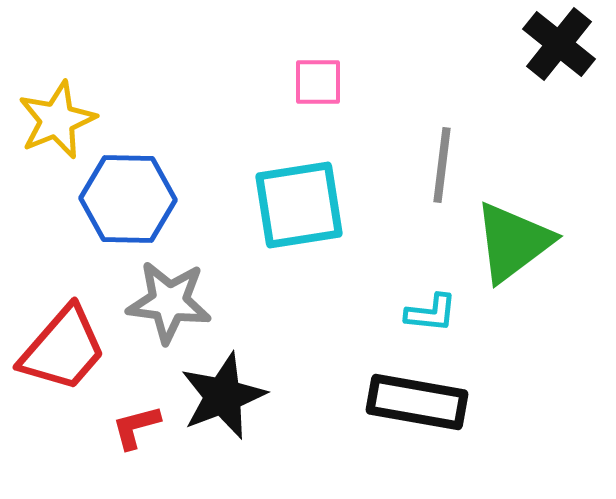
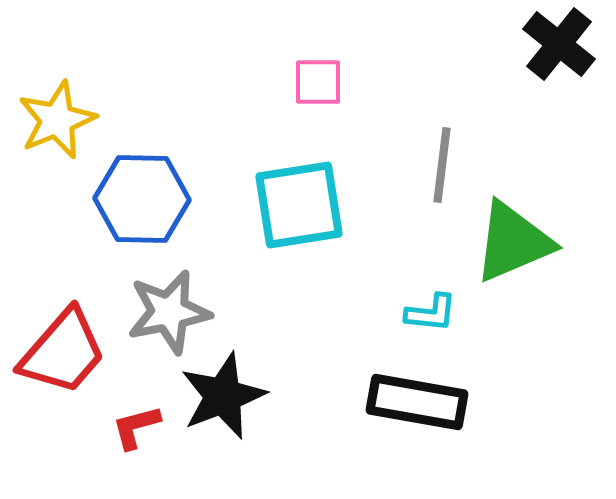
blue hexagon: moved 14 px right
green triangle: rotated 14 degrees clockwise
gray star: moved 10 px down; rotated 18 degrees counterclockwise
red trapezoid: moved 3 px down
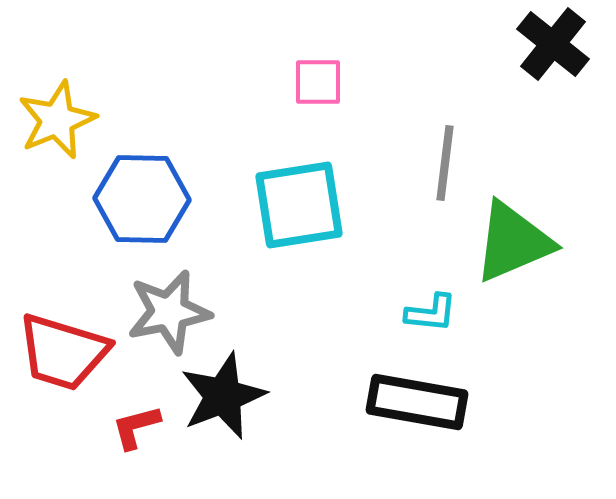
black cross: moved 6 px left
gray line: moved 3 px right, 2 px up
red trapezoid: rotated 66 degrees clockwise
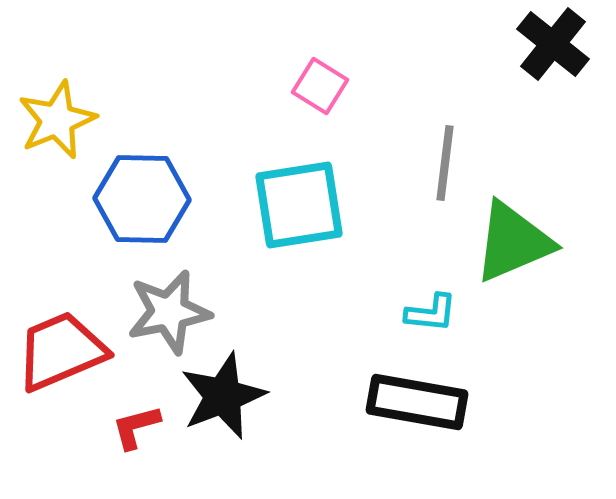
pink square: moved 2 px right, 4 px down; rotated 32 degrees clockwise
red trapezoid: moved 2 px left, 1 px up; rotated 140 degrees clockwise
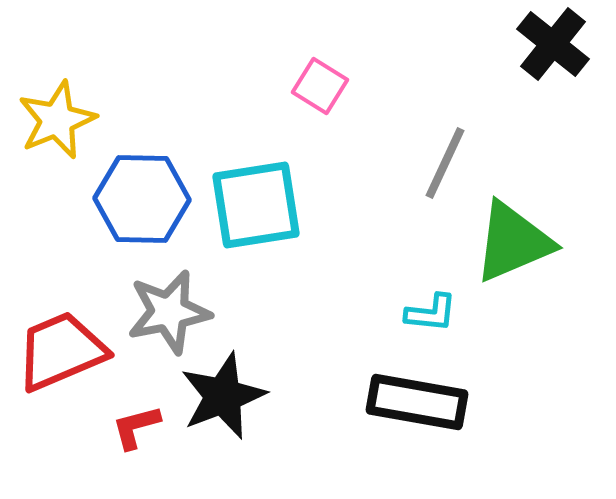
gray line: rotated 18 degrees clockwise
cyan square: moved 43 px left
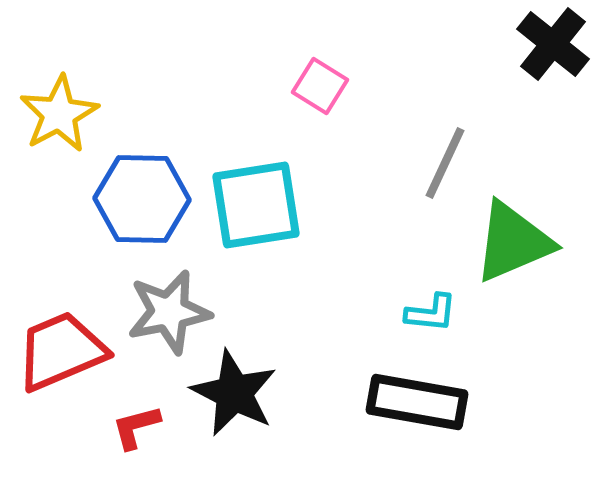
yellow star: moved 2 px right, 6 px up; rotated 6 degrees counterclockwise
black star: moved 11 px right, 3 px up; rotated 24 degrees counterclockwise
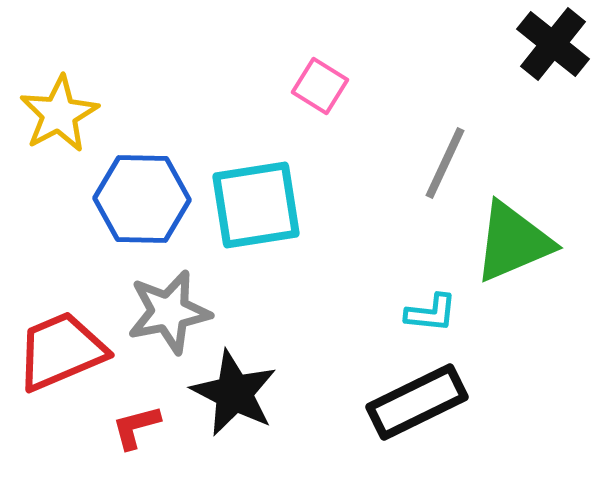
black rectangle: rotated 36 degrees counterclockwise
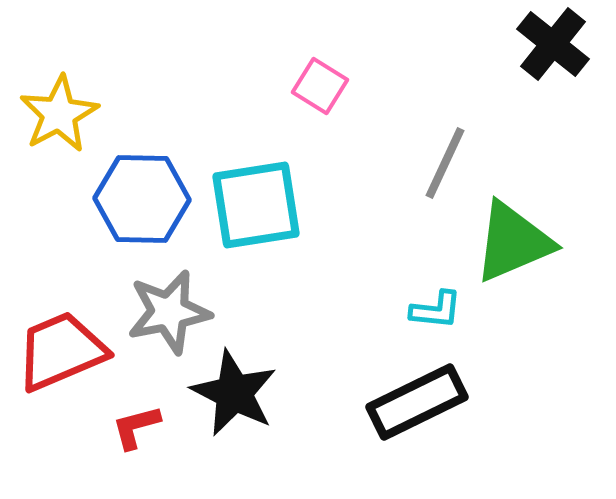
cyan L-shape: moved 5 px right, 3 px up
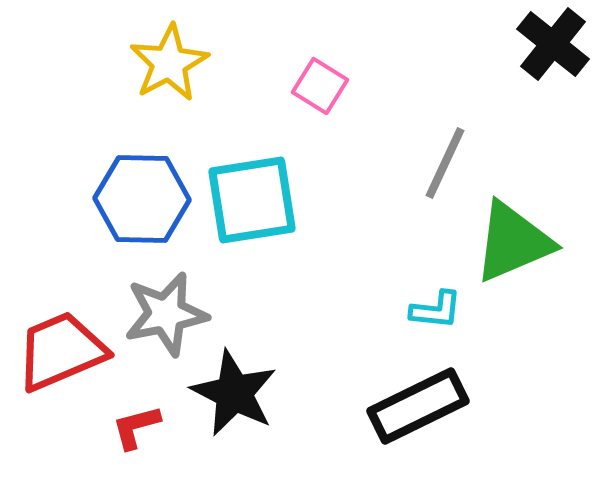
yellow star: moved 110 px right, 51 px up
cyan square: moved 4 px left, 5 px up
gray star: moved 3 px left, 2 px down
black rectangle: moved 1 px right, 4 px down
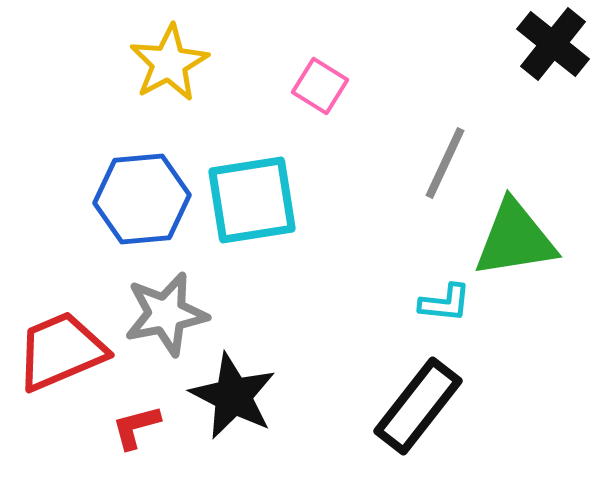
blue hexagon: rotated 6 degrees counterclockwise
green triangle: moved 2 px right, 3 px up; rotated 14 degrees clockwise
cyan L-shape: moved 9 px right, 7 px up
black star: moved 1 px left, 3 px down
black rectangle: rotated 26 degrees counterclockwise
